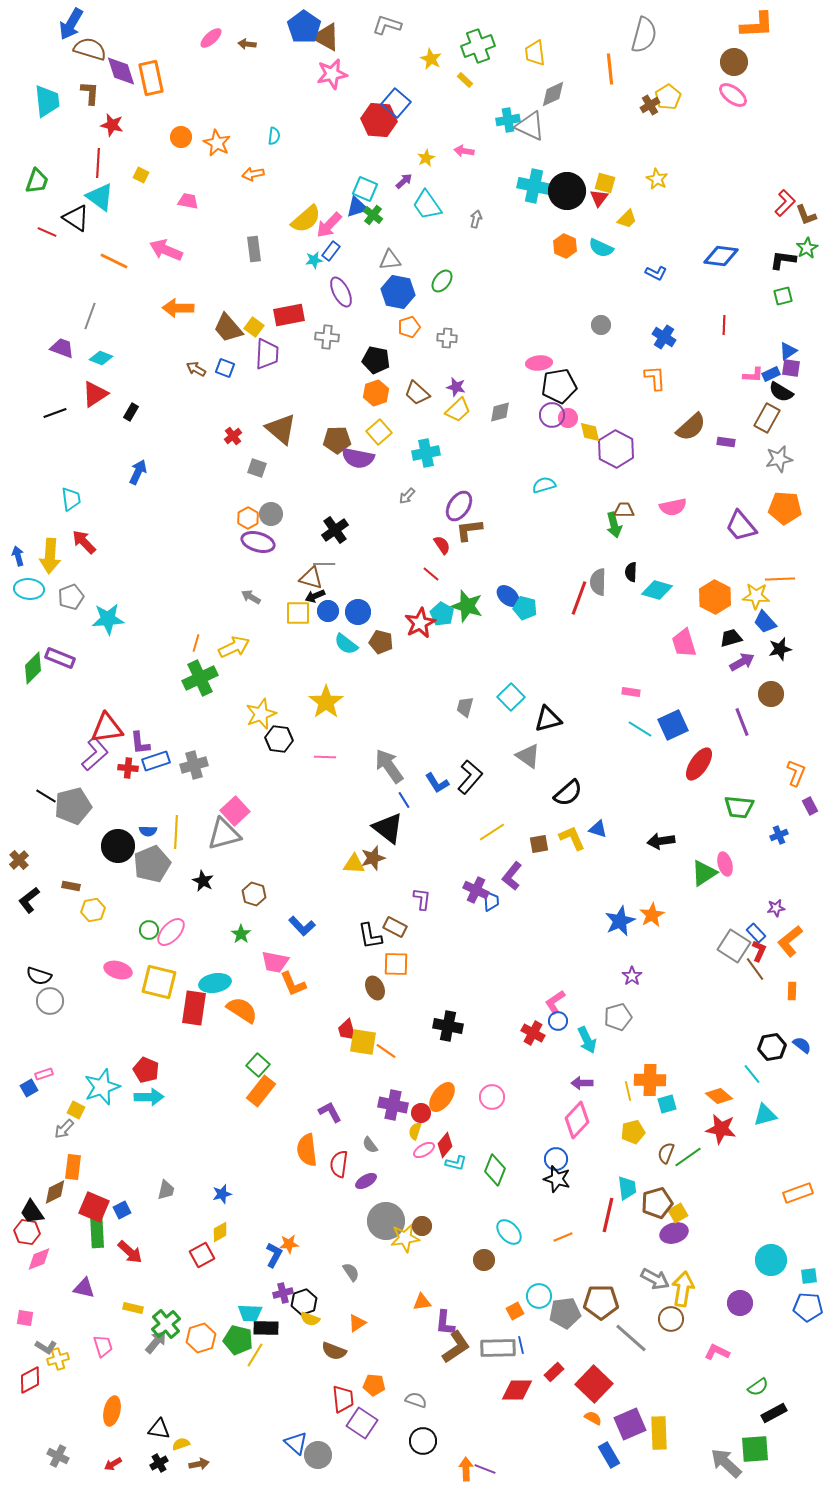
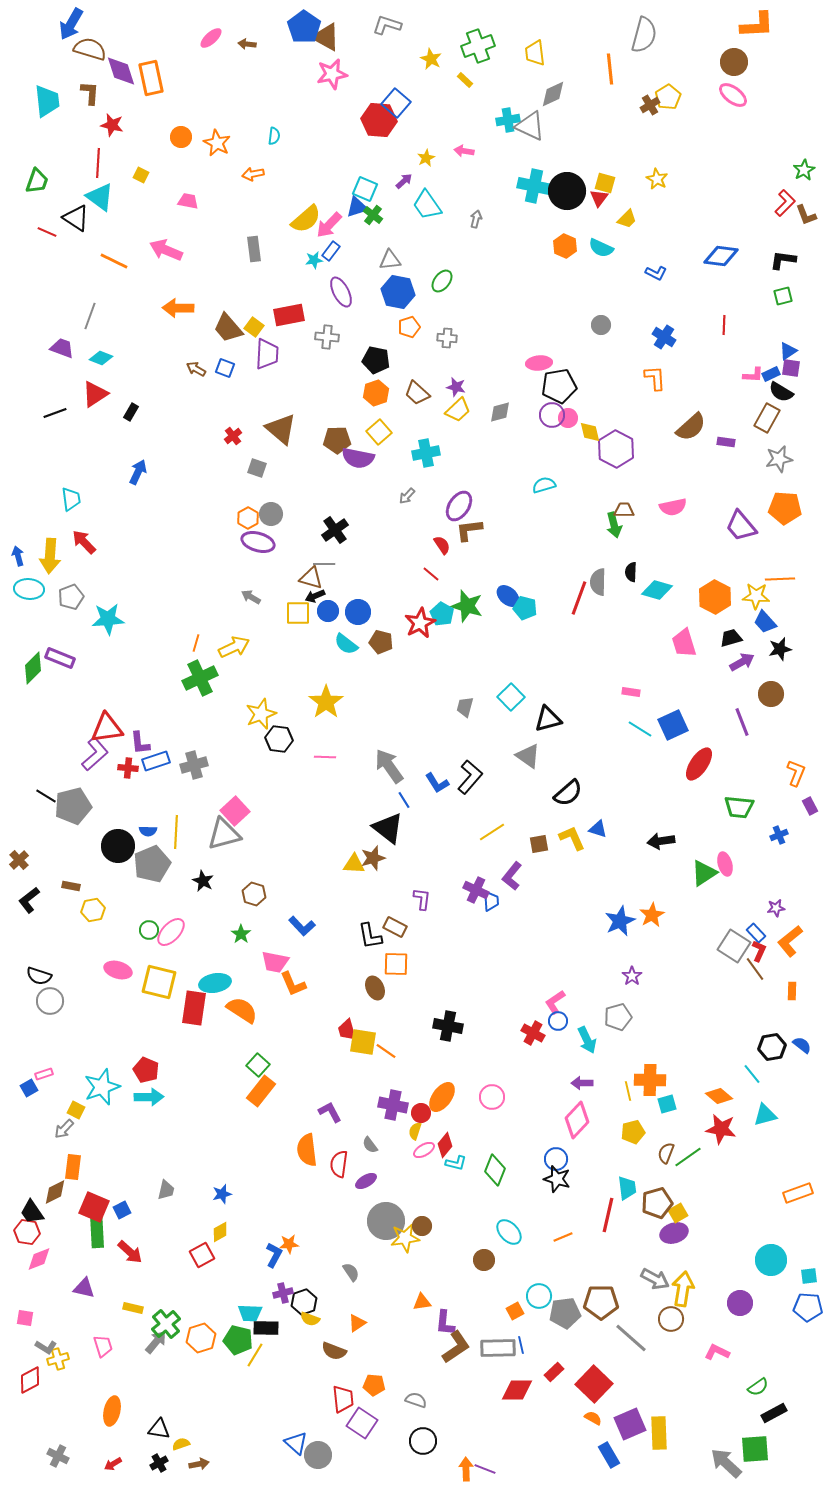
green star at (807, 248): moved 3 px left, 78 px up
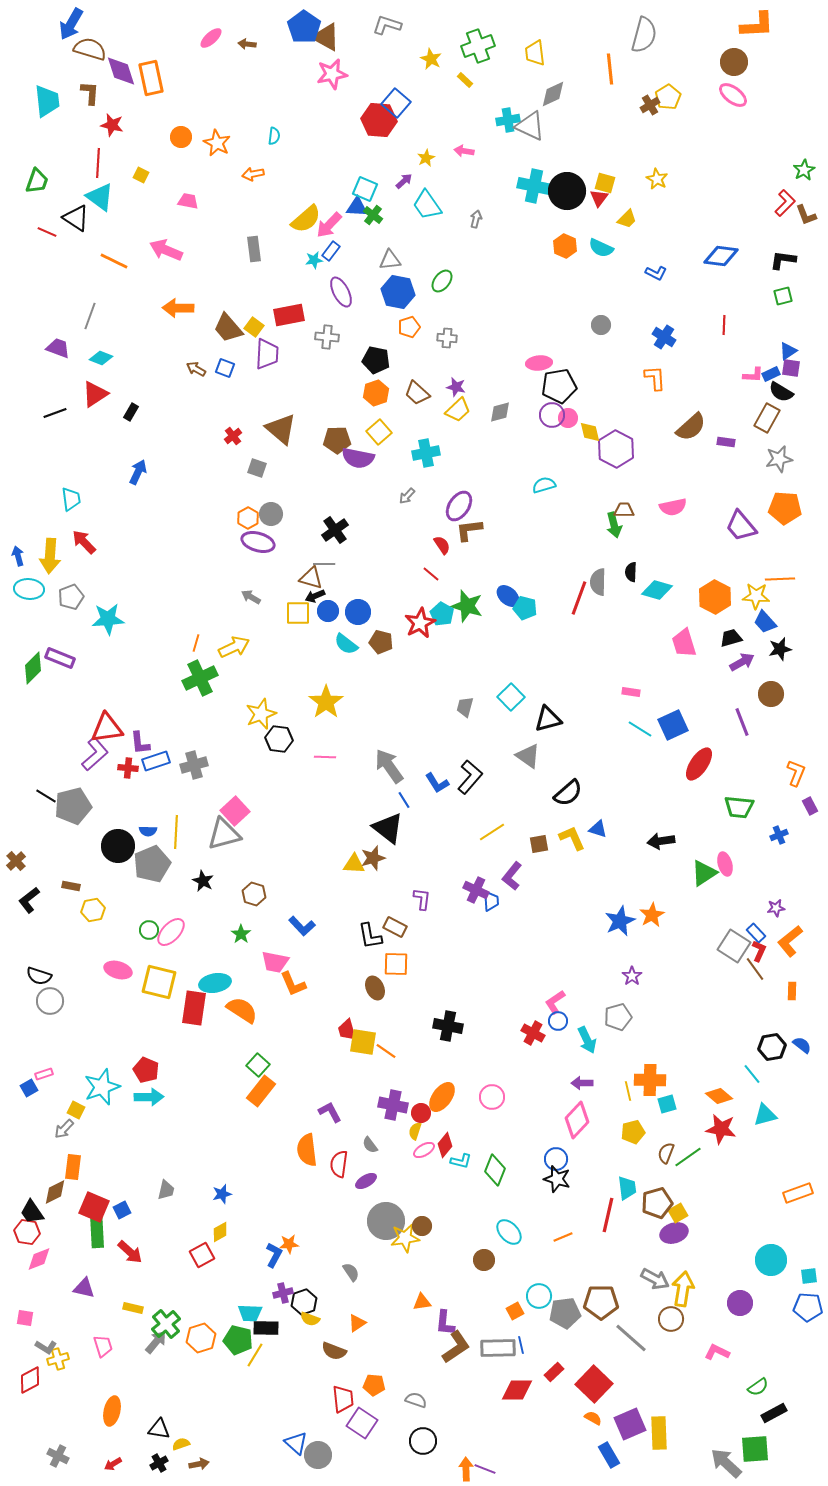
blue triangle at (357, 207): rotated 20 degrees clockwise
purple trapezoid at (62, 348): moved 4 px left
brown cross at (19, 860): moved 3 px left, 1 px down
cyan L-shape at (456, 1163): moved 5 px right, 2 px up
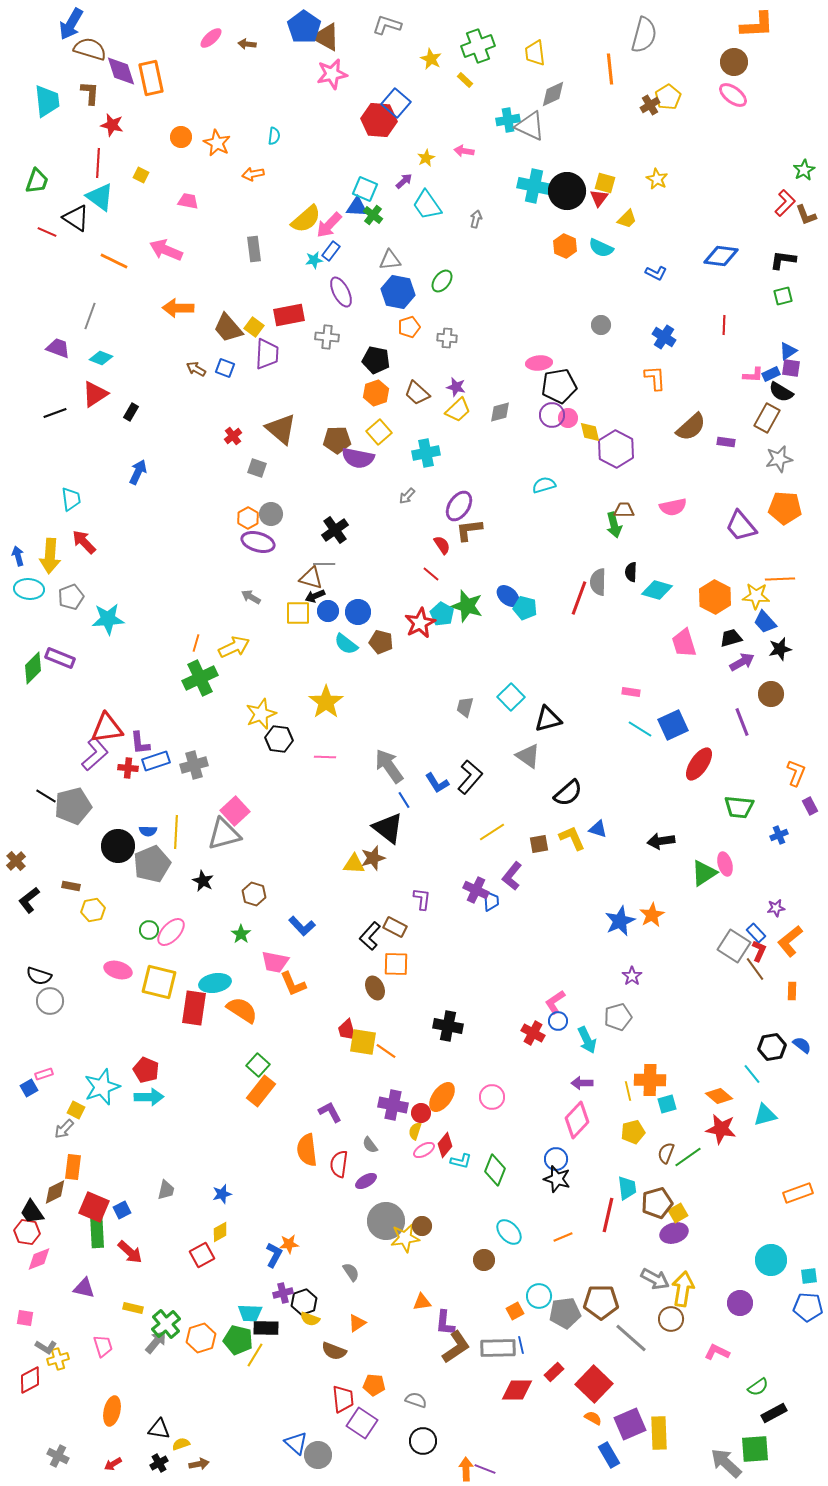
black L-shape at (370, 936): rotated 52 degrees clockwise
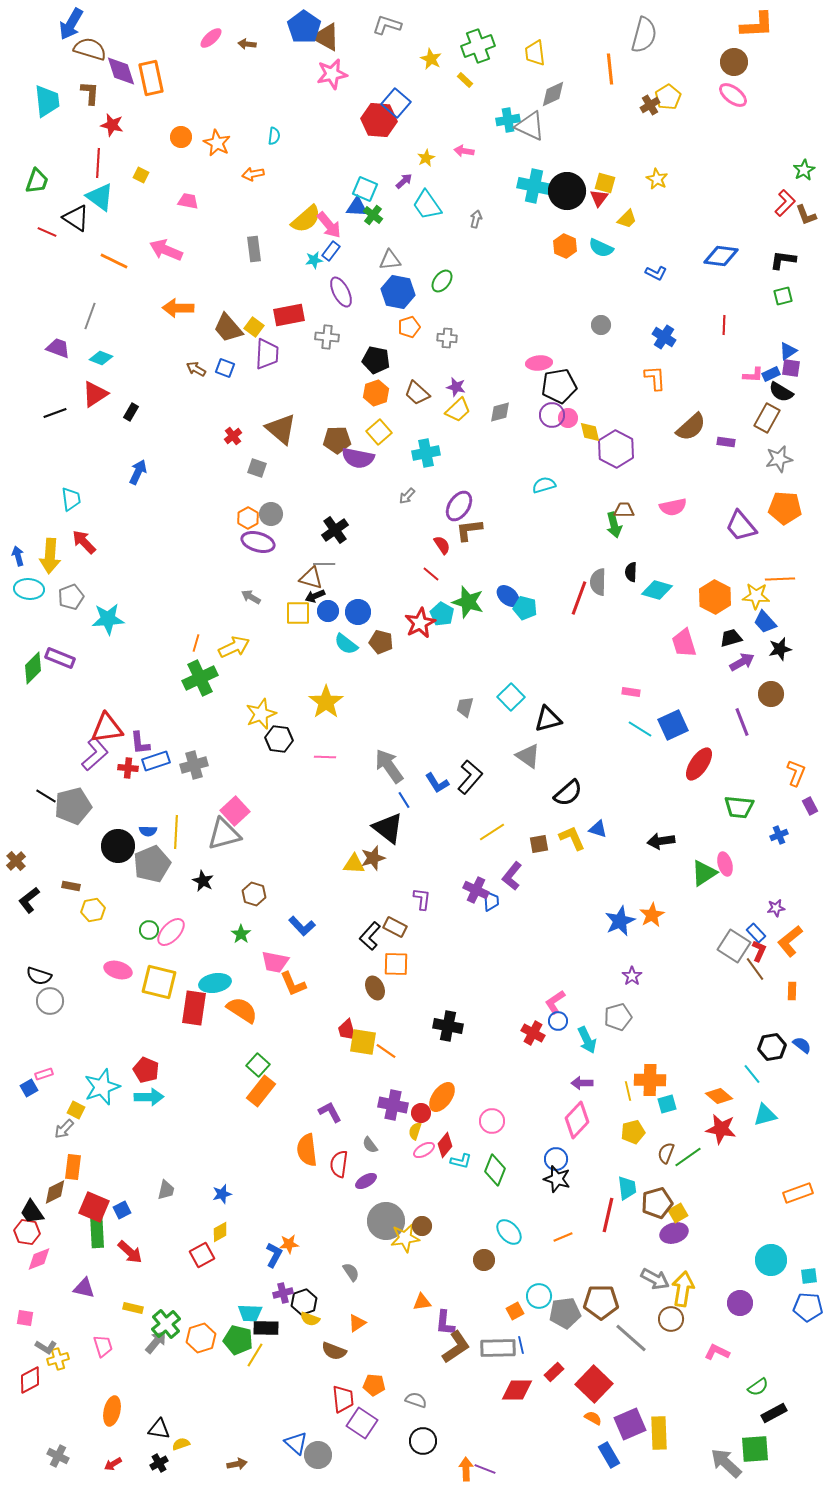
pink arrow at (329, 225): rotated 84 degrees counterclockwise
green star at (467, 606): moved 1 px right, 4 px up
pink circle at (492, 1097): moved 24 px down
brown arrow at (199, 1464): moved 38 px right
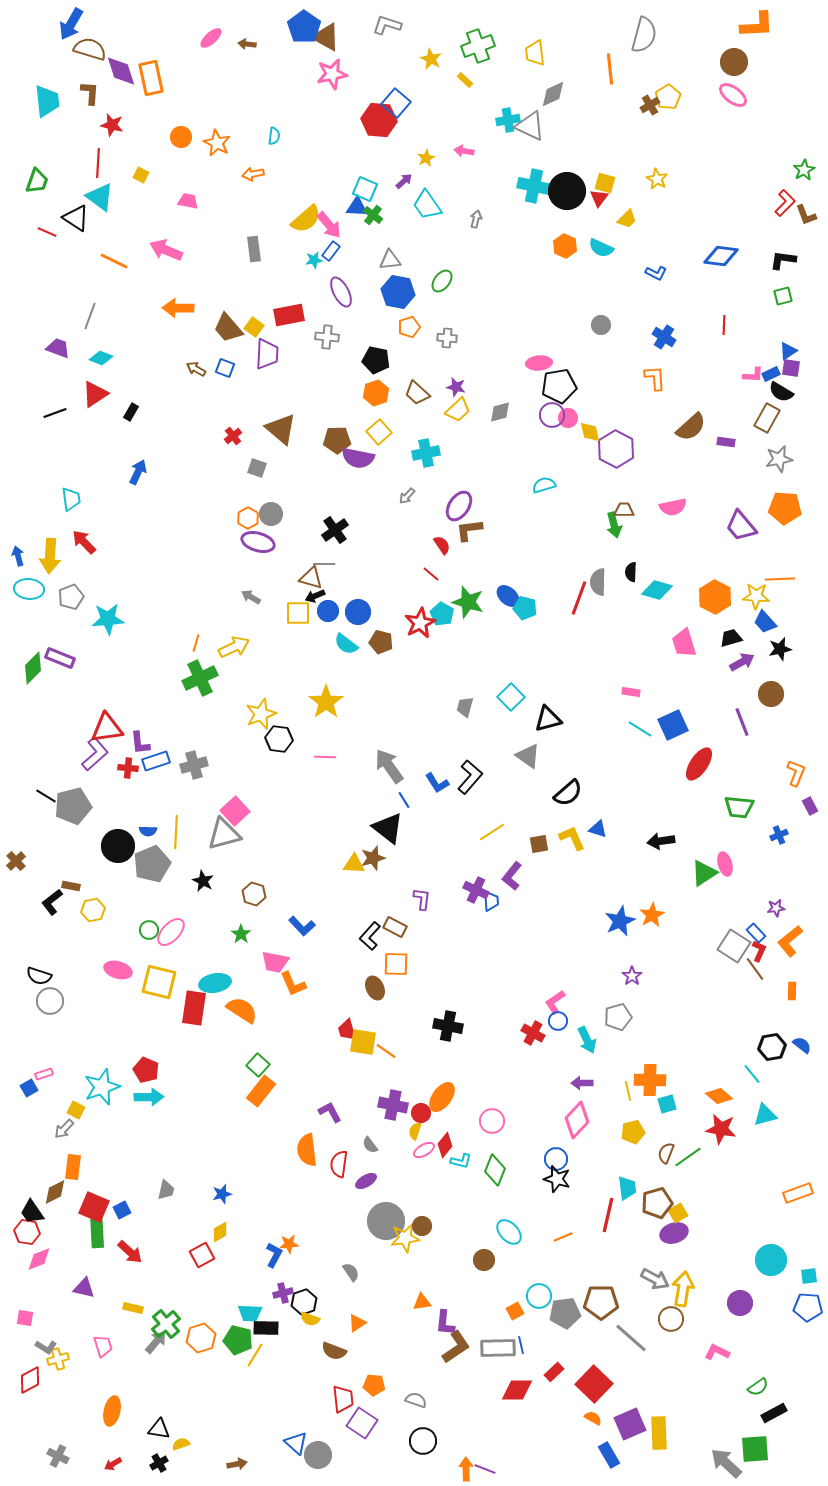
black L-shape at (29, 900): moved 23 px right, 2 px down
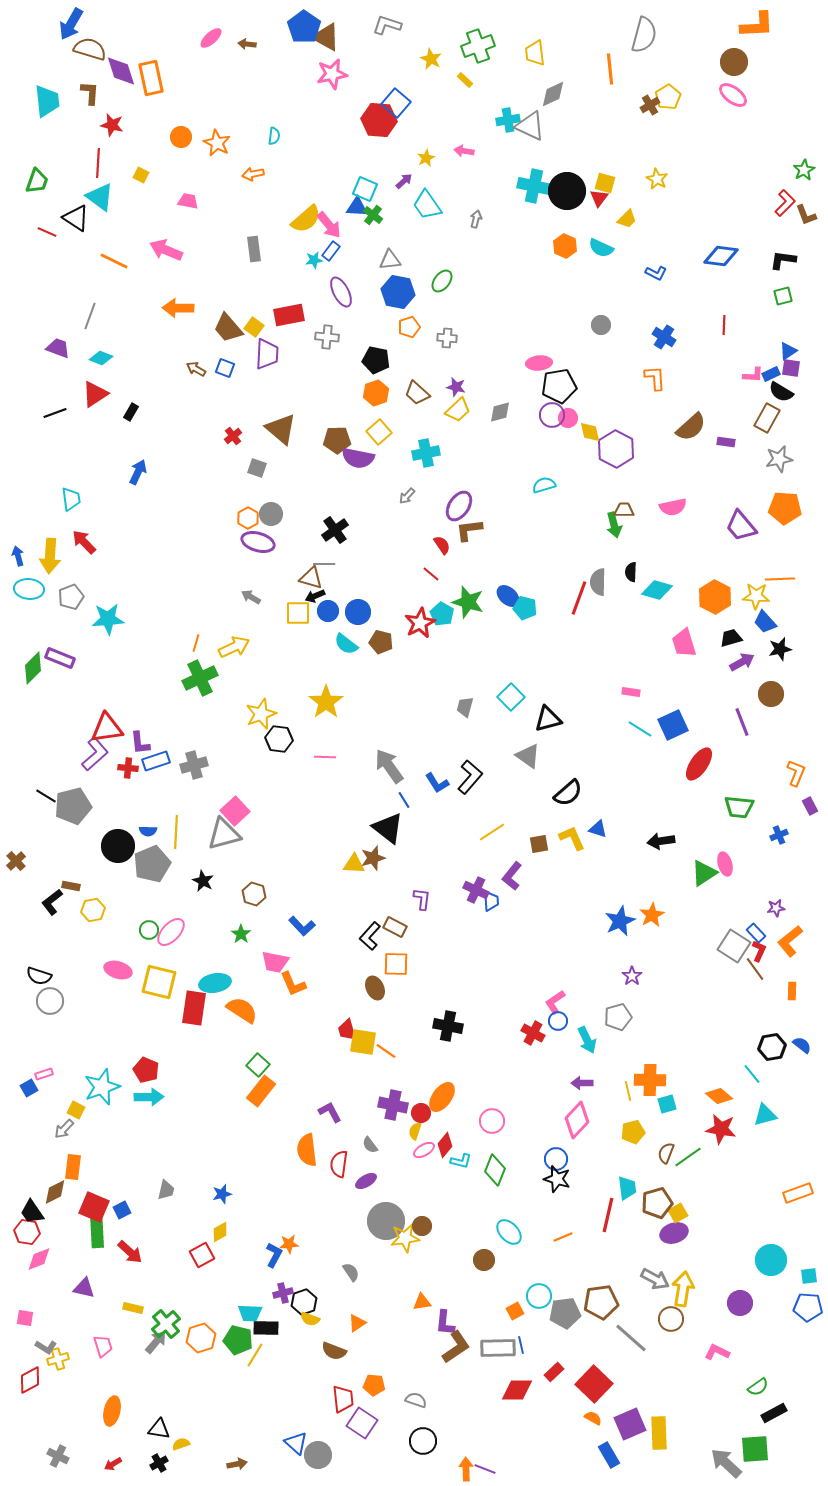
brown pentagon at (601, 1302): rotated 8 degrees counterclockwise
